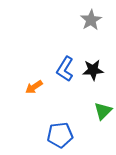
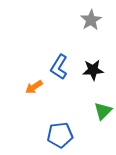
blue L-shape: moved 6 px left, 2 px up
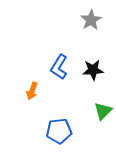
orange arrow: moved 2 px left, 4 px down; rotated 36 degrees counterclockwise
blue pentagon: moved 1 px left, 4 px up
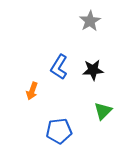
gray star: moved 1 px left, 1 px down
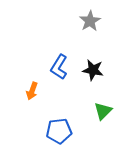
black star: rotated 15 degrees clockwise
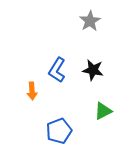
blue L-shape: moved 2 px left, 3 px down
orange arrow: rotated 24 degrees counterclockwise
green triangle: rotated 18 degrees clockwise
blue pentagon: rotated 15 degrees counterclockwise
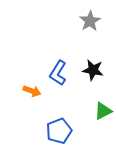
blue L-shape: moved 1 px right, 3 px down
orange arrow: rotated 66 degrees counterclockwise
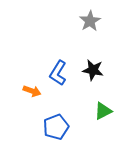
blue pentagon: moved 3 px left, 4 px up
